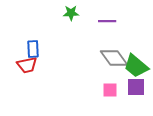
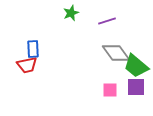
green star: rotated 21 degrees counterclockwise
purple line: rotated 18 degrees counterclockwise
gray diamond: moved 2 px right, 5 px up
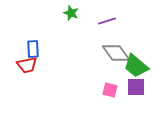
green star: rotated 28 degrees counterclockwise
pink square: rotated 14 degrees clockwise
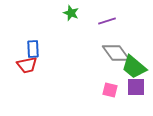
green trapezoid: moved 2 px left, 1 px down
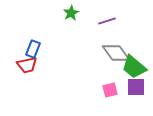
green star: rotated 21 degrees clockwise
blue rectangle: rotated 24 degrees clockwise
pink square: rotated 28 degrees counterclockwise
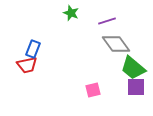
green star: rotated 21 degrees counterclockwise
gray diamond: moved 9 px up
green trapezoid: moved 1 px left, 1 px down
pink square: moved 17 px left
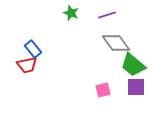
purple line: moved 6 px up
gray diamond: moved 1 px up
blue rectangle: rotated 60 degrees counterclockwise
green trapezoid: moved 3 px up
pink square: moved 10 px right
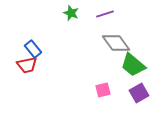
purple line: moved 2 px left, 1 px up
purple square: moved 3 px right, 6 px down; rotated 30 degrees counterclockwise
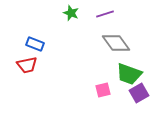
blue rectangle: moved 2 px right, 5 px up; rotated 30 degrees counterclockwise
green trapezoid: moved 4 px left, 9 px down; rotated 20 degrees counterclockwise
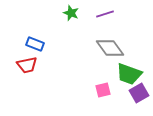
gray diamond: moved 6 px left, 5 px down
